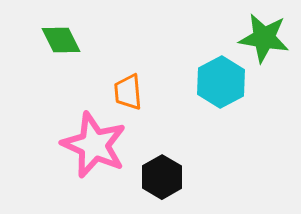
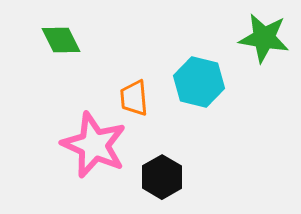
cyan hexagon: moved 22 px left; rotated 18 degrees counterclockwise
orange trapezoid: moved 6 px right, 6 px down
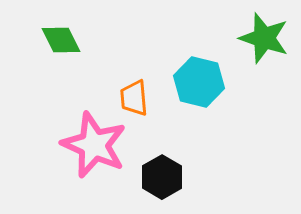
green star: rotated 9 degrees clockwise
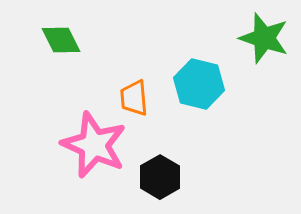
cyan hexagon: moved 2 px down
black hexagon: moved 2 px left
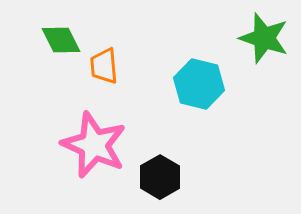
orange trapezoid: moved 30 px left, 32 px up
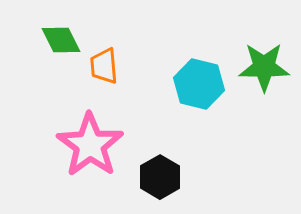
green star: moved 29 px down; rotated 18 degrees counterclockwise
pink star: moved 4 px left; rotated 12 degrees clockwise
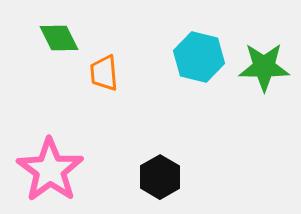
green diamond: moved 2 px left, 2 px up
orange trapezoid: moved 7 px down
cyan hexagon: moved 27 px up
pink star: moved 40 px left, 25 px down
